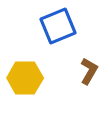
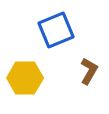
blue square: moved 2 px left, 4 px down
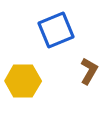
yellow hexagon: moved 2 px left, 3 px down
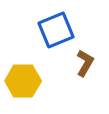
brown L-shape: moved 4 px left, 8 px up
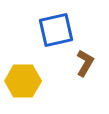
blue square: rotated 9 degrees clockwise
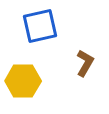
blue square: moved 16 px left, 4 px up
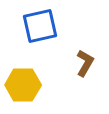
yellow hexagon: moved 4 px down
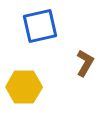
yellow hexagon: moved 1 px right, 2 px down
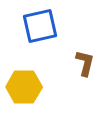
brown L-shape: rotated 16 degrees counterclockwise
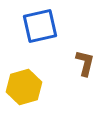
yellow hexagon: rotated 16 degrees counterclockwise
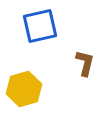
yellow hexagon: moved 2 px down
